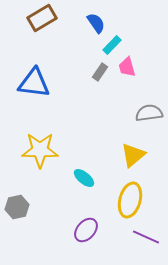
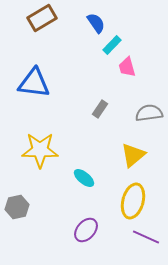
gray rectangle: moved 37 px down
yellow ellipse: moved 3 px right, 1 px down
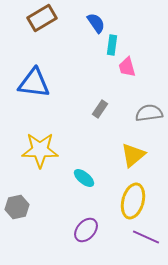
cyan rectangle: rotated 36 degrees counterclockwise
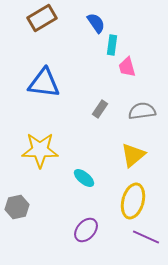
blue triangle: moved 10 px right
gray semicircle: moved 7 px left, 2 px up
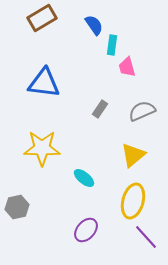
blue semicircle: moved 2 px left, 2 px down
gray semicircle: rotated 16 degrees counterclockwise
yellow star: moved 2 px right, 2 px up
purple line: rotated 24 degrees clockwise
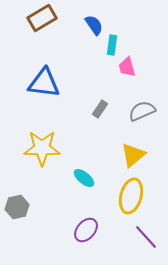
yellow ellipse: moved 2 px left, 5 px up
